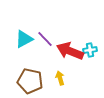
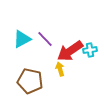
cyan triangle: moved 2 px left
red arrow: rotated 56 degrees counterclockwise
yellow arrow: moved 9 px up
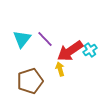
cyan triangle: rotated 24 degrees counterclockwise
cyan cross: rotated 24 degrees counterclockwise
brown pentagon: rotated 30 degrees counterclockwise
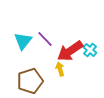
cyan triangle: moved 1 px right, 2 px down
cyan cross: rotated 16 degrees counterclockwise
